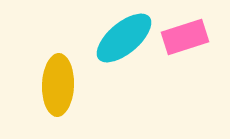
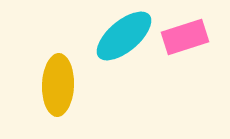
cyan ellipse: moved 2 px up
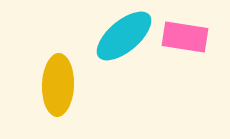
pink rectangle: rotated 27 degrees clockwise
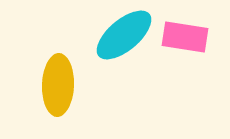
cyan ellipse: moved 1 px up
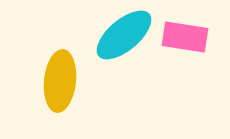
yellow ellipse: moved 2 px right, 4 px up; rotated 4 degrees clockwise
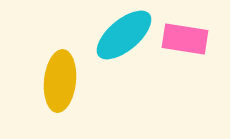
pink rectangle: moved 2 px down
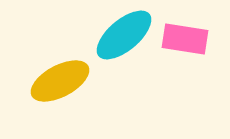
yellow ellipse: rotated 56 degrees clockwise
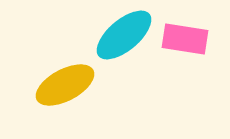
yellow ellipse: moved 5 px right, 4 px down
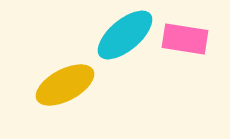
cyan ellipse: moved 1 px right
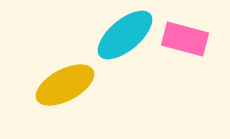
pink rectangle: rotated 6 degrees clockwise
